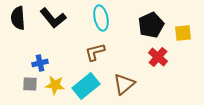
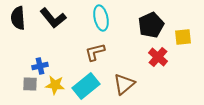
yellow square: moved 4 px down
blue cross: moved 3 px down
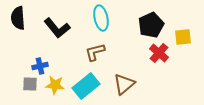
black L-shape: moved 4 px right, 10 px down
red cross: moved 1 px right, 4 px up
